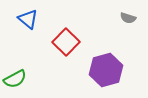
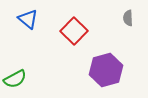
gray semicircle: rotated 70 degrees clockwise
red square: moved 8 px right, 11 px up
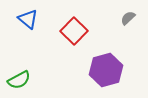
gray semicircle: rotated 49 degrees clockwise
green semicircle: moved 4 px right, 1 px down
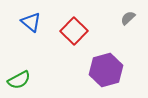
blue triangle: moved 3 px right, 3 px down
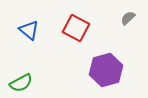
blue triangle: moved 2 px left, 8 px down
red square: moved 2 px right, 3 px up; rotated 16 degrees counterclockwise
green semicircle: moved 2 px right, 3 px down
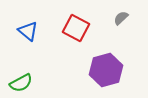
gray semicircle: moved 7 px left
blue triangle: moved 1 px left, 1 px down
